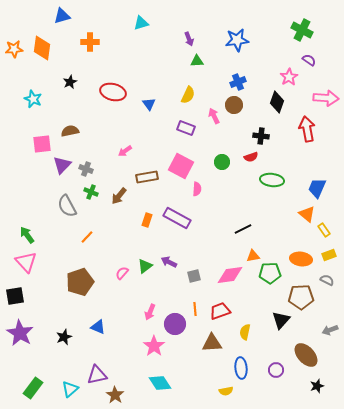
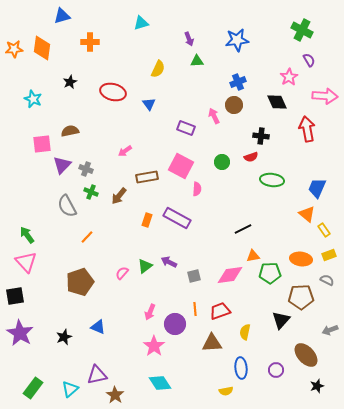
purple semicircle at (309, 60): rotated 24 degrees clockwise
yellow semicircle at (188, 95): moved 30 px left, 26 px up
pink arrow at (326, 98): moved 1 px left, 2 px up
black diamond at (277, 102): rotated 45 degrees counterclockwise
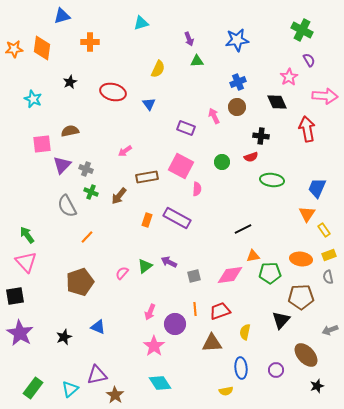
brown circle at (234, 105): moved 3 px right, 2 px down
orange triangle at (307, 214): rotated 24 degrees clockwise
gray semicircle at (327, 280): moved 1 px right, 3 px up; rotated 128 degrees counterclockwise
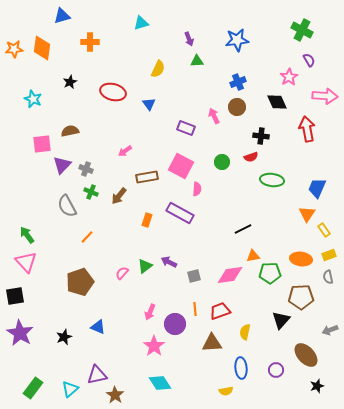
purple rectangle at (177, 218): moved 3 px right, 5 px up
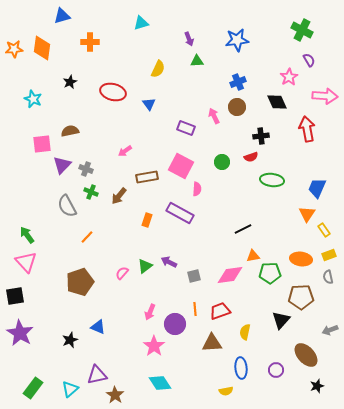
black cross at (261, 136): rotated 14 degrees counterclockwise
black star at (64, 337): moved 6 px right, 3 px down
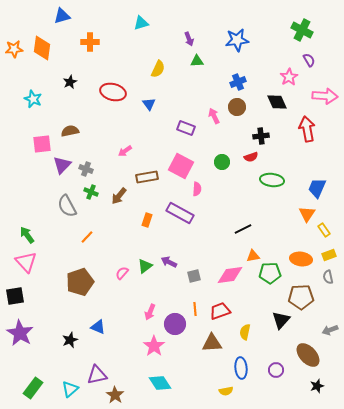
brown ellipse at (306, 355): moved 2 px right
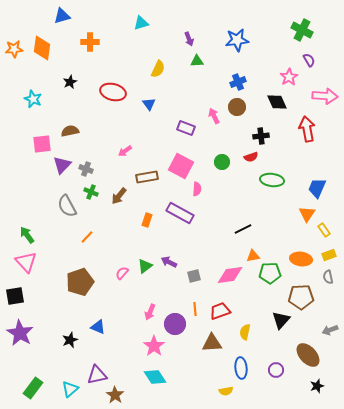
cyan diamond at (160, 383): moved 5 px left, 6 px up
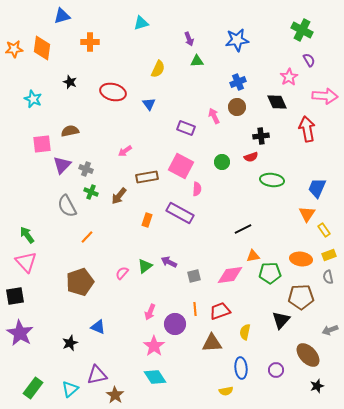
black star at (70, 82): rotated 24 degrees counterclockwise
black star at (70, 340): moved 3 px down
